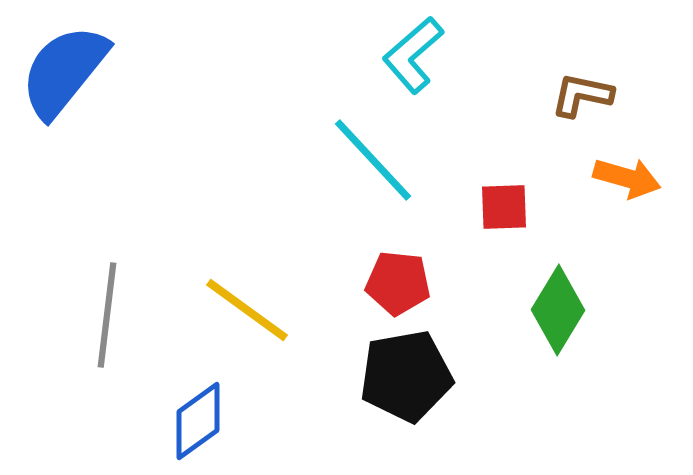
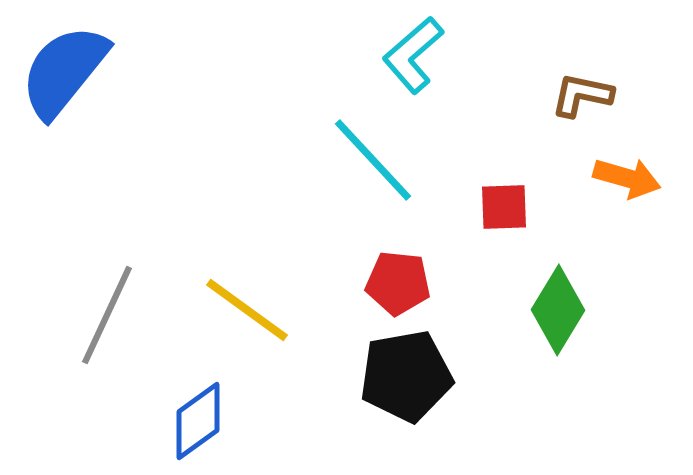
gray line: rotated 18 degrees clockwise
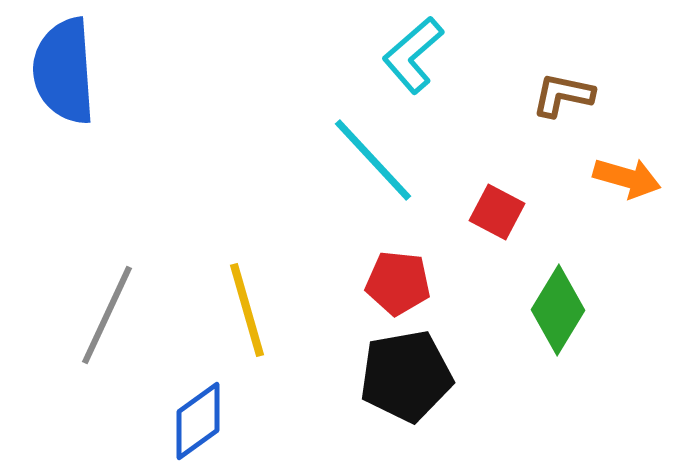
blue semicircle: rotated 43 degrees counterclockwise
brown L-shape: moved 19 px left
red square: moved 7 px left, 5 px down; rotated 30 degrees clockwise
yellow line: rotated 38 degrees clockwise
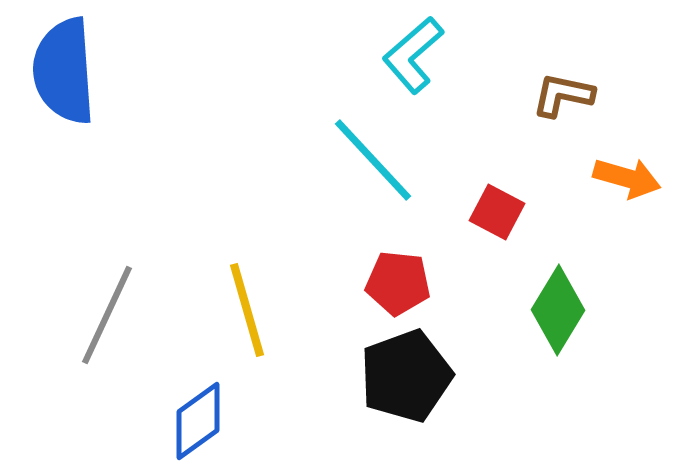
black pentagon: rotated 10 degrees counterclockwise
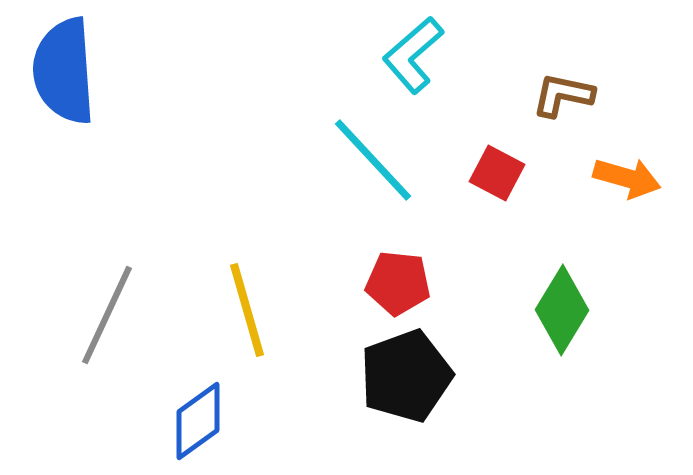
red square: moved 39 px up
green diamond: moved 4 px right
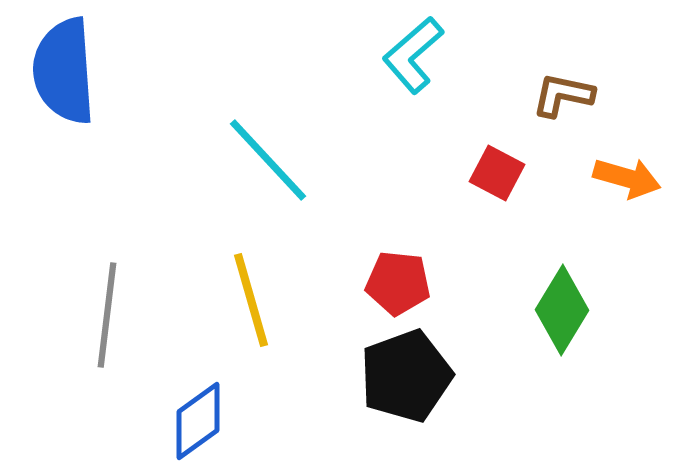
cyan line: moved 105 px left
yellow line: moved 4 px right, 10 px up
gray line: rotated 18 degrees counterclockwise
